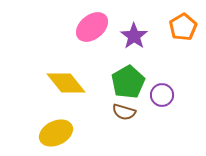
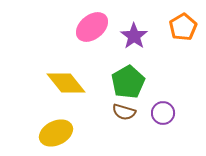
purple circle: moved 1 px right, 18 px down
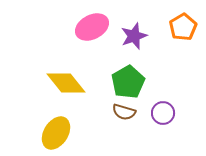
pink ellipse: rotated 12 degrees clockwise
purple star: rotated 16 degrees clockwise
yellow ellipse: rotated 32 degrees counterclockwise
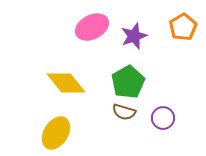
purple circle: moved 5 px down
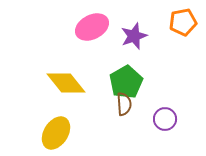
orange pentagon: moved 5 px up; rotated 20 degrees clockwise
green pentagon: moved 2 px left
brown semicircle: moved 8 px up; rotated 110 degrees counterclockwise
purple circle: moved 2 px right, 1 px down
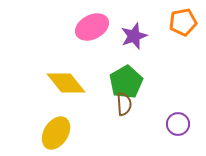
purple circle: moved 13 px right, 5 px down
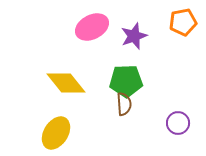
green pentagon: moved 1 px up; rotated 28 degrees clockwise
purple circle: moved 1 px up
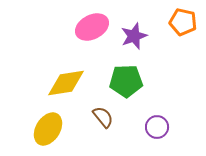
orange pentagon: rotated 24 degrees clockwise
yellow diamond: rotated 60 degrees counterclockwise
brown semicircle: moved 21 px left, 13 px down; rotated 35 degrees counterclockwise
purple circle: moved 21 px left, 4 px down
yellow ellipse: moved 8 px left, 4 px up
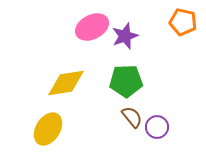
purple star: moved 9 px left
brown semicircle: moved 29 px right
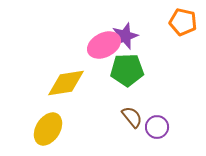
pink ellipse: moved 12 px right, 18 px down
green pentagon: moved 1 px right, 11 px up
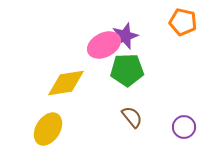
purple circle: moved 27 px right
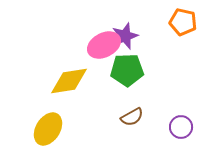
yellow diamond: moved 3 px right, 2 px up
brown semicircle: rotated 100 degrees clockwise
purple circle: moved 3 px left
